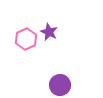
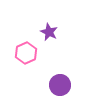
pink hexagon: moved 14 px down
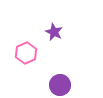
purple star: moved 5 px right
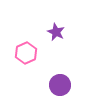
purple star: moved 2 px right
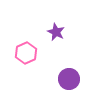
purple circle: moved 9 px right, 6 px up
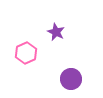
purple circle: moved 2 px right
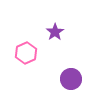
purple star: moved 1 px left; rotated 12 degrees clockwise
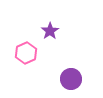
purple star: moved 5 px left, 1 px up
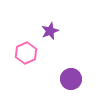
purple star: rotated 12 degrees clockwise
